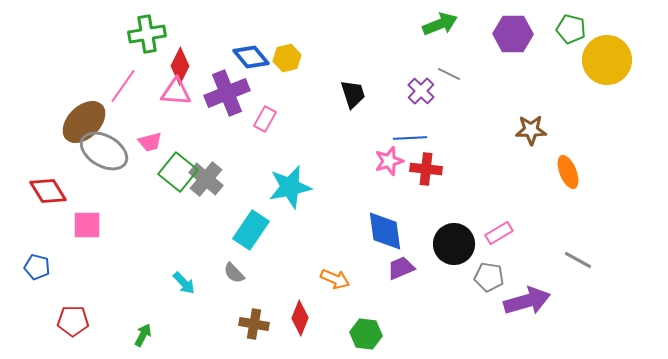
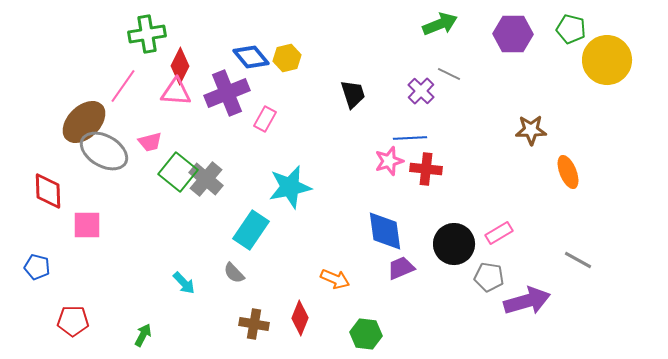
red diamond at (48, 191): rotated 30 degrees clockwise
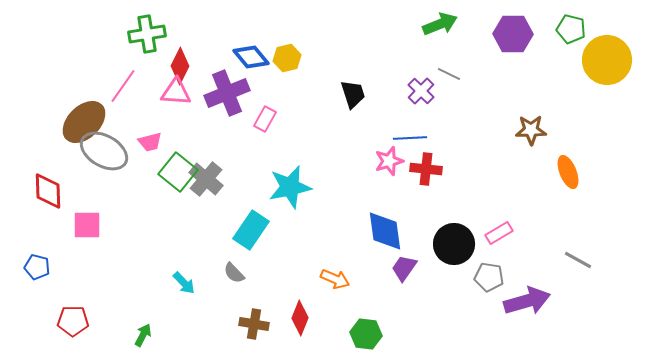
purple trapezoid at (401, 268): moved 3 px right; rotated 32 degrees counterclockwise
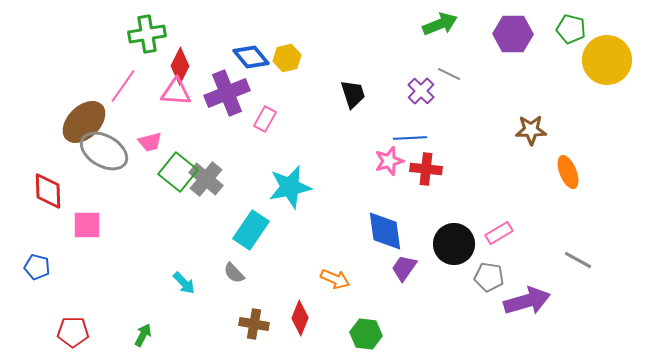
red pentagon at (73, 321): moved 11 px down
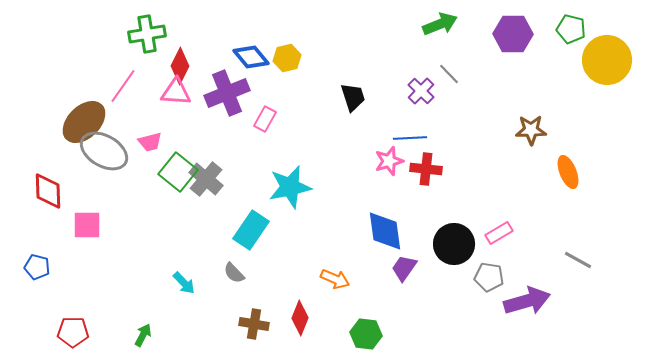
gray line at (449, 74): rotated 20 degrees clockwise
black trapezoid at (353, 94): moved 3 px down
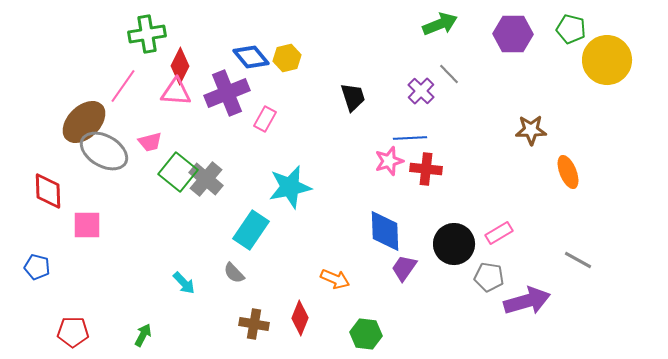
blue diamond at (385, 231): rotated 6 degrees clockwise
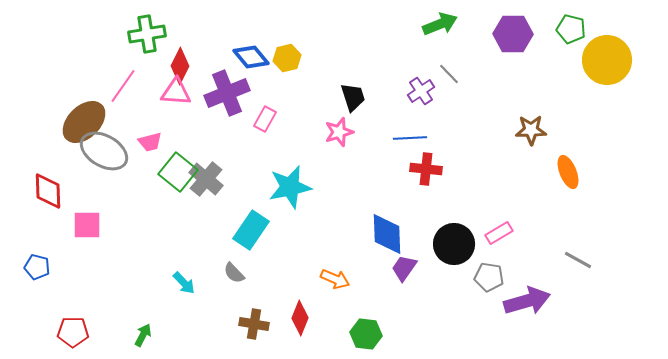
purple cross at (421, 91): rotated 12 degrees clockwise
pink star at (389, 161): moved 50 px left, 29 px up
blue diamond at (385, 231): moved 2 px right, 3 px down
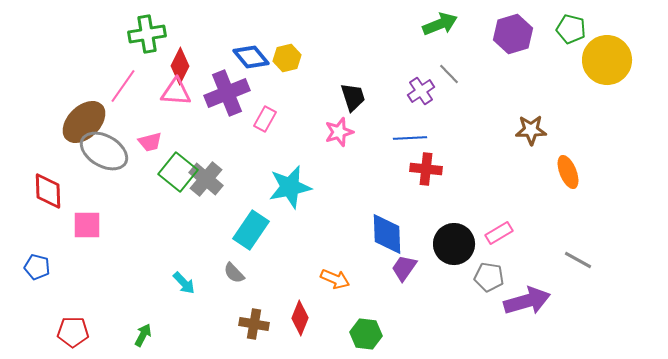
purple hexagon at (513, 34): rotated 18 degrees counterclockwise
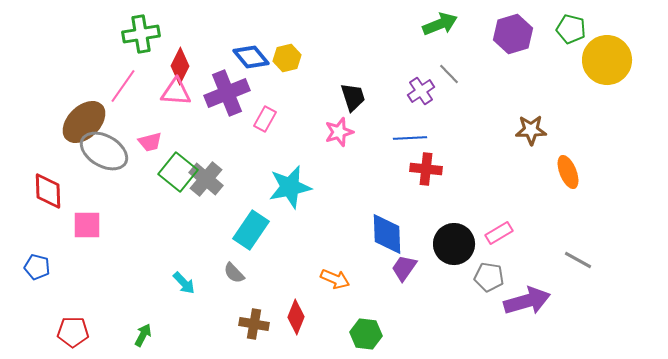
green cross at (147, 34): moved 6 px left
red diamond at (300, 318): moved 4 px left, 1 px up
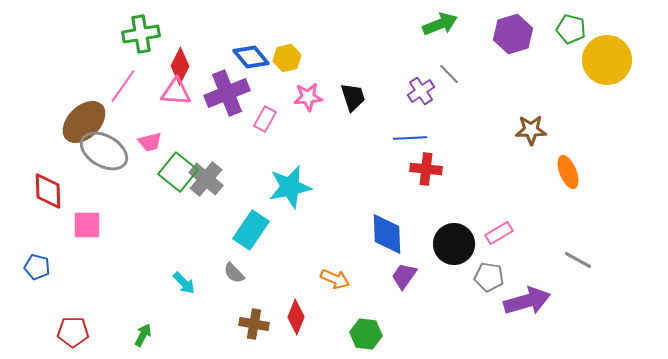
pink star at (339, 132): moved 31 px left, 35 px up; rotated 12 degrees clockwise
purple trapezoid at (404, 268): moved 8 px down
